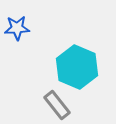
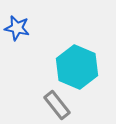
blue star: rotated 15 degrees clockwise
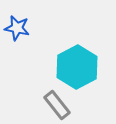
cyan hexagon: rotated 9 degrees clockwise
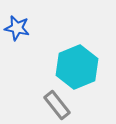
cyan hexagon: rotated 6 degrees clockwise
